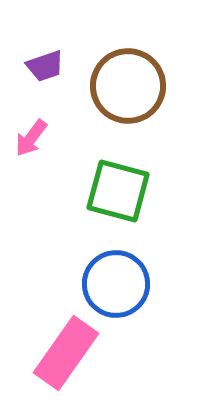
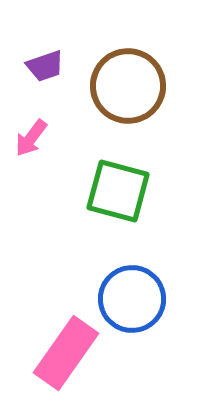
blue circle: moved 16 px right, 15 px down
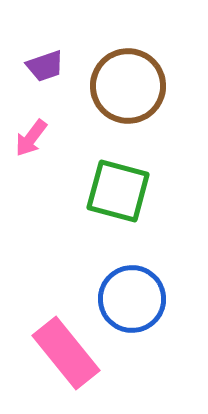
pink rectangle: rotated 74 degrees counterclockwise
